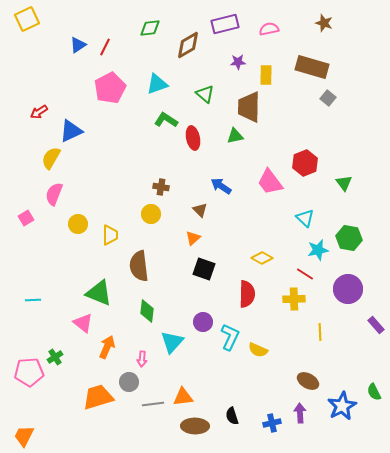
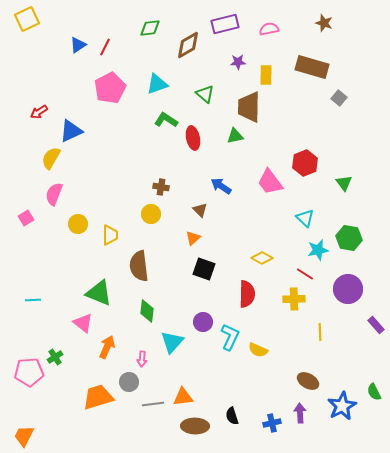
gray square at (328, 98): moved 11 px right
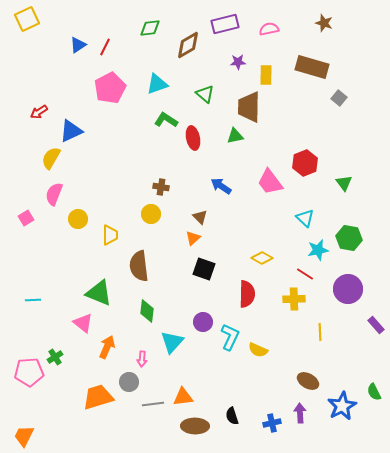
brown triangle at (200, 210): moved 7 px down
yellow circle at (78, 224): moved 5 px up
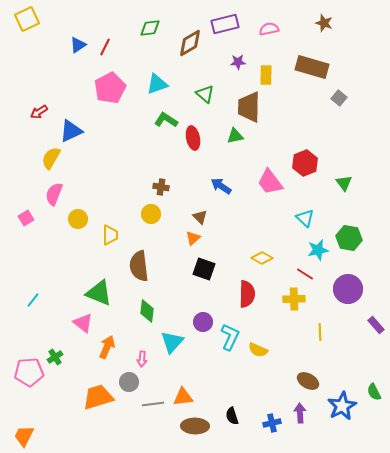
brown diamond at (188, 45): moved 2 px right, 2 px up
cyan line at (33, 300): rotated 49 degrees counterclockwise
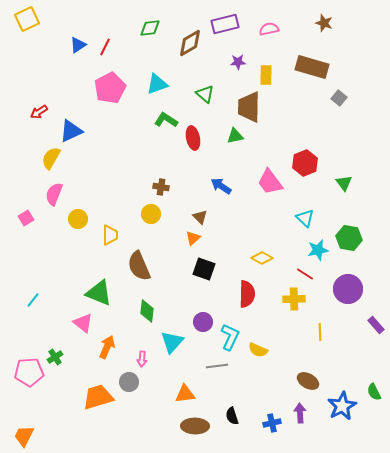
brown semicircle at (139, 266): rotated 16 degrees counterclockwise
orange triangle at (183, 397): moved 2 px right, 3 px up
gray line at (153, 404): moved 64 px right, 38 px up
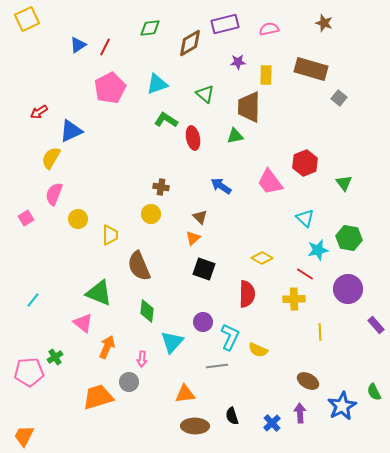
brown rectangle at (312, 67): moved 1 px left, 2 px down
blue cross at (272, 423): rotated 30 degrees counterclockwise
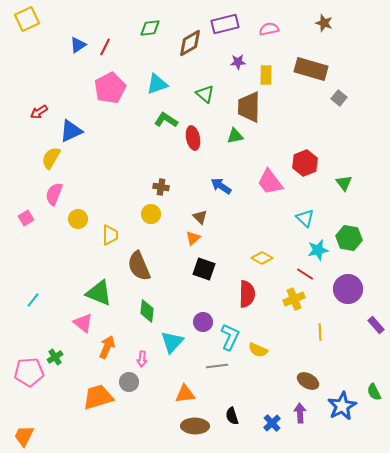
yellow cross at (294, 299): rotated 20 degrees counterclockwise
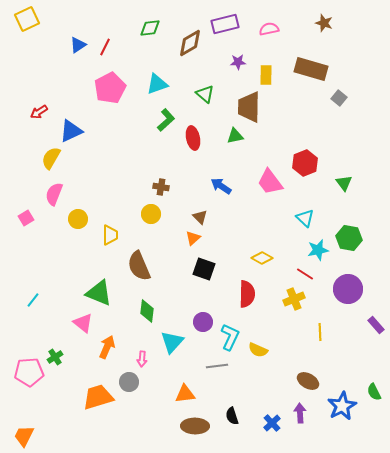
green L-shape at (166, 120): rotated 105 degrees clockwise
